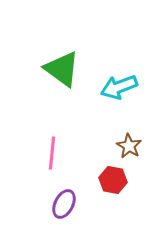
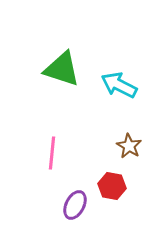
green triangle: rotated 18 degrees counterclockwise
cyan arrow: moved 2 px up; rotated 48 degrees clockwise
red hexagon: moved 1 px left, 6 px down
purple ellipse: moved 11 px right, 1 px down
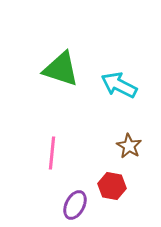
green triangle: moved 1 px left
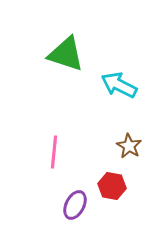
green triangle: moved 5 px right, 15 px up
pink line: moved 2 px right, 1 px up
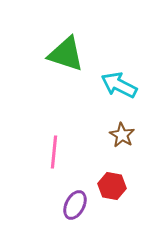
brown star: moved 7 px left, 11 px up
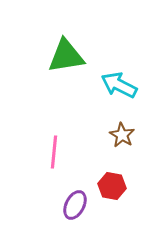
green triangle: moved 2 px down; rotated 27 degrees counterclockwise
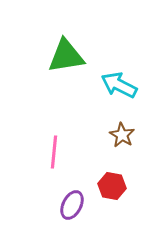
purple ellipse: moved 3 px left
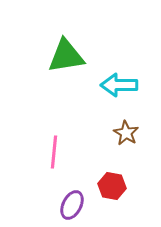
cyan arrow: rotated 27 degrees counterclockwise
brown star: moved 4 px right, 2 px up
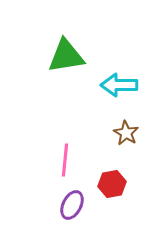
pink line: moved 11 px right, 8 px down
red hexagon: moved 2 px up; rotated 20 degrees counterclockwise
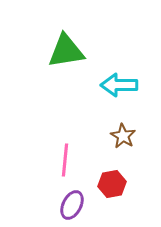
green triangle: moved 5 px up
brown star: moved 3 px left, 3 px down
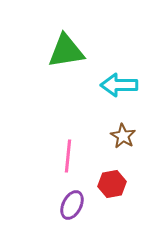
pink line: moved 3 px right, 4 px up
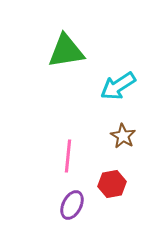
cyan arrow: moved 1 px left, 1 px down; rotated 33 degrees counterclockwise
